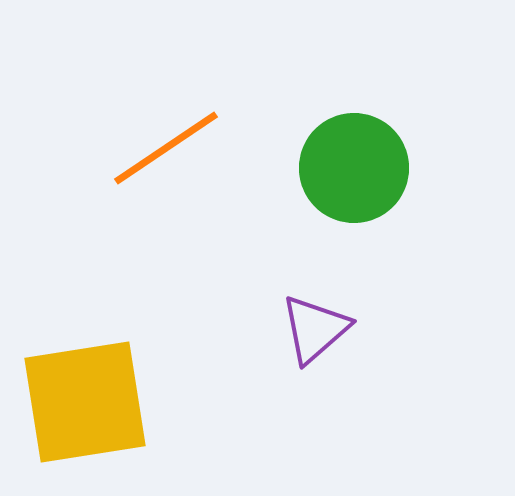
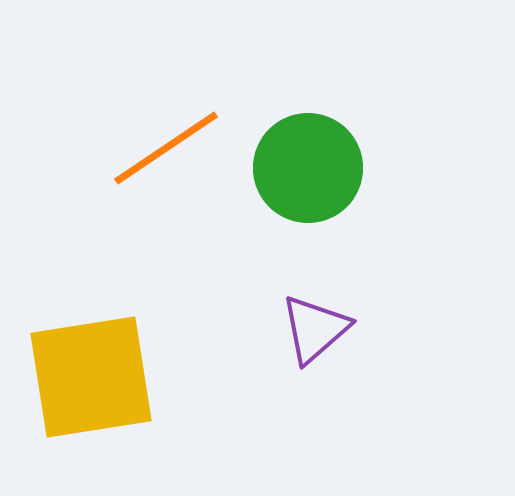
green circle: moved 46 px left
yellow square: moved 6 px right, 25 px up
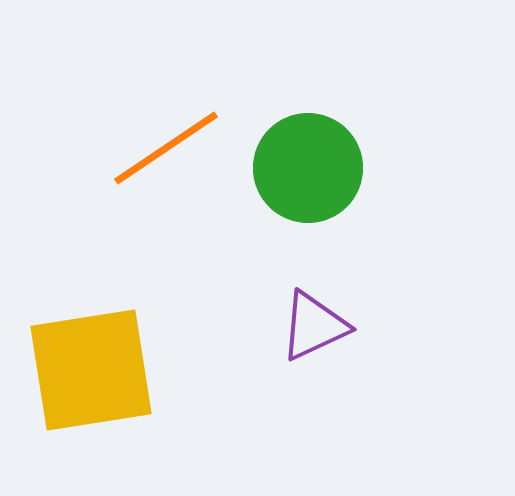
purple triangle: moved 1 px left, 3 px up; rotated 16 degrees clockwise
yellow square: moved 7 px up
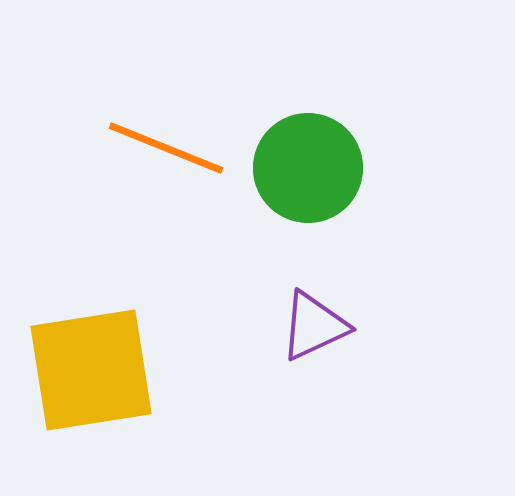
orange line: rotated 56 degrees clockwise
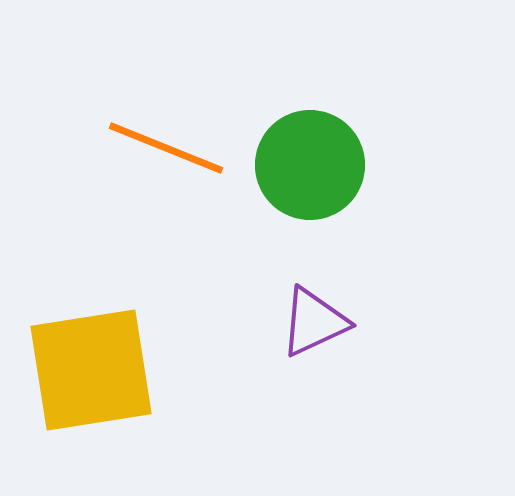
green circle: moved 2 px right, 3 px up
purple triangle: moved 4 px up
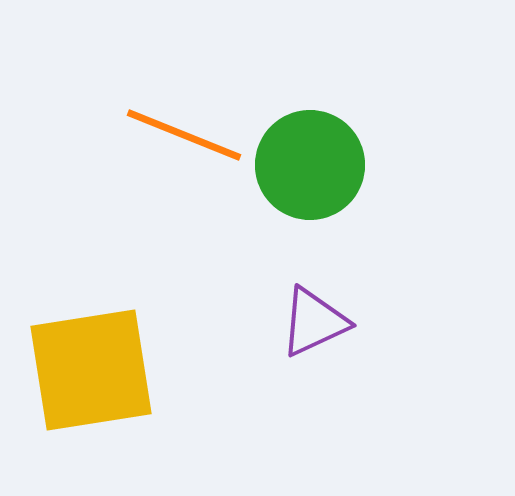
orange line: moved 18 px right, 13 px up
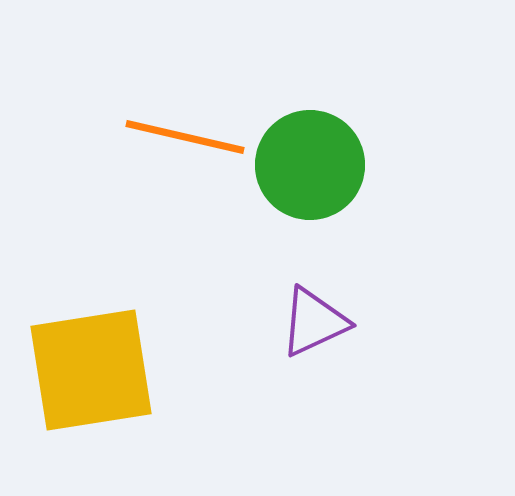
orange line: moved 1 px right, 2 px down; rotated 9 degrees counterclockwise
